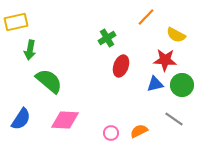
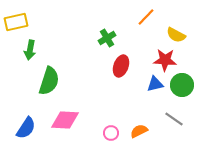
green semicircle: rotated 68 degrees clockwise
blue semicircle: moved 5 px right, 9 px down
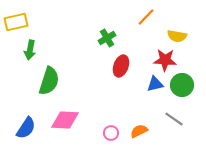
yellow semicircle: moved 1 px right, 1 px down; rotated 18 degrees counterclockwise
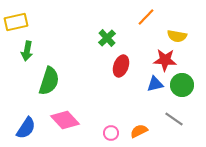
green cross: rotated 12 degrees counterclockwise
green arrow: moved 3 px left, 1 px down
pink diamond: rotated 44 degrees clockwise
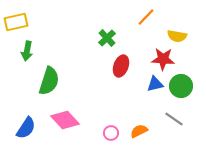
red star: moved 2 px left, 1 px up
green circle: moved 1 px left, 1 px down
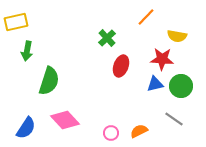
red star: moved 1 px left
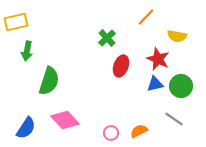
red star: moved 4 px left; rotated 20 degrees clockwise
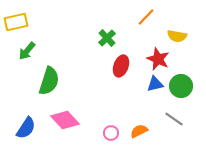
green arrow: rotated 30 degrees clockwise
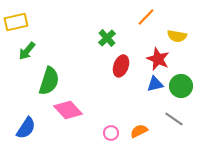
pink diamond: moved 3 px right, 10 px up
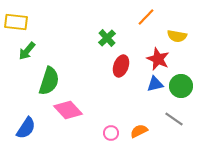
yellow rectangle: rotated 20 degrees clockwise
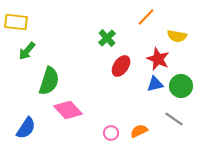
red ellipse: rotated 15 degrees clockwise
